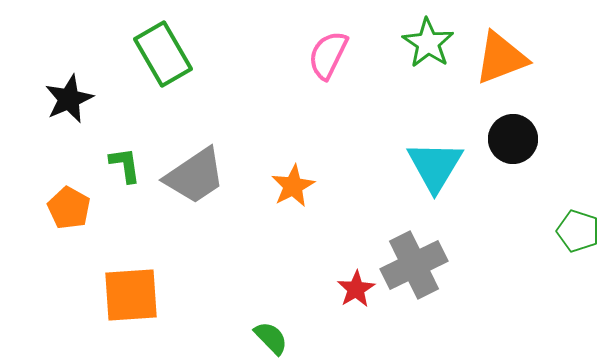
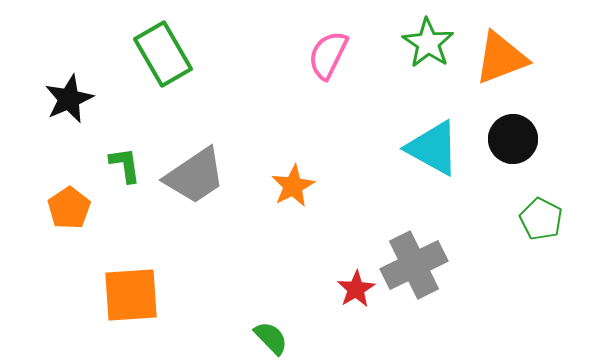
cyan triangle: moved 2 px left, 18 px up; rotated 32 degrees counterclockwise
orange pentagon: rotated 9 degrees clockwise
green pentagon: moved 37 px left, 12 px up; rotated 9 degrees clockwise
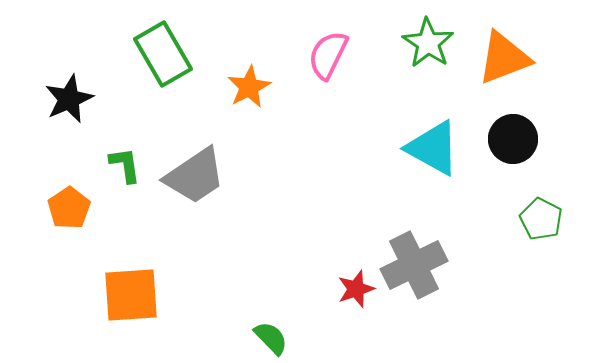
orange triangle: moved 3 px right
orange star: moved 44 px left, 99 px up
red star: rotated 12 degrees clockwise
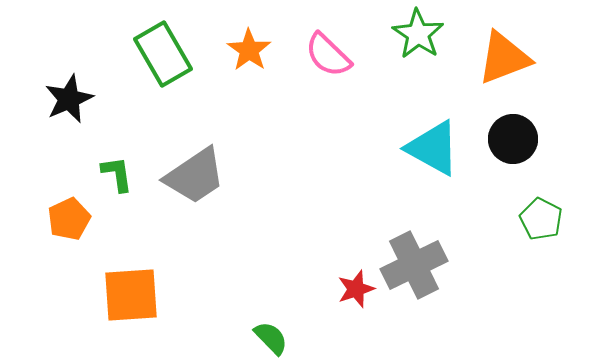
green star: moved 10 px left, 9 px up
pink semicircle: rotated 72 degrees counterclockwise
orange star: moved 37 px up; rotated 9 degrees counterclockwise
green L-shape: moved 8 px left, 9 px down
orange pentagon: moved 11 px down; rotated 9 degrees clockwise
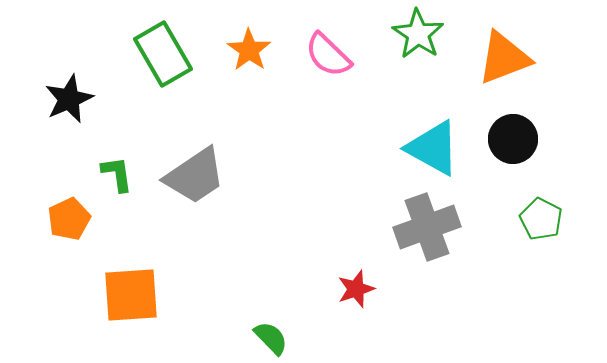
gray cross: moved 13 px right, 38 px up; rotated 6 degrees clockwise
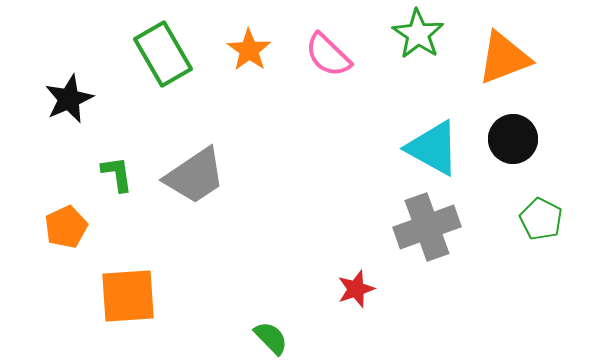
orange pentagon: moved 3 px left, 8 px down
orange square: moved 3 px left, 1 px down
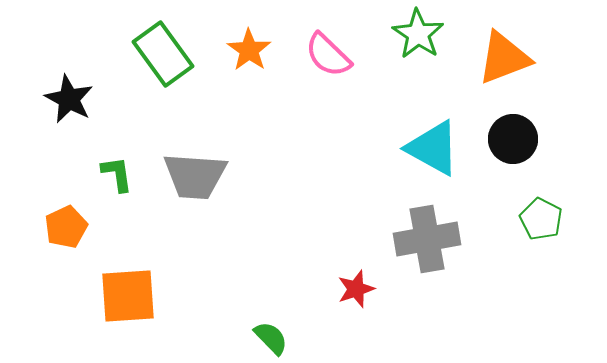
green rectangle: rotated 6 degrees counterclockwise
black star: rotated 21 degrees counterclockwise
gray trapezoid: rotated 38 degrees clockwise
gray cross: moved 12 px down; rotated 10 degrees clockwise
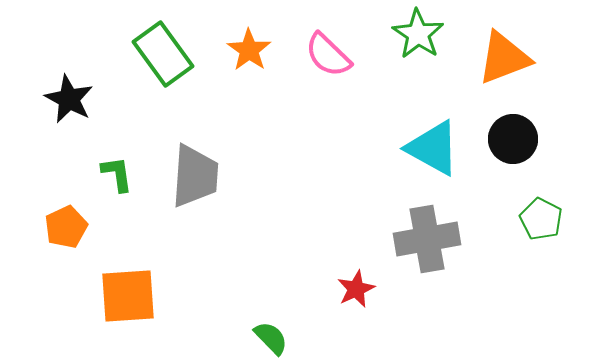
gray trapezoid: rotated 90 degrees counterclockwise
red star: rotated 6 degrees counterclockwise
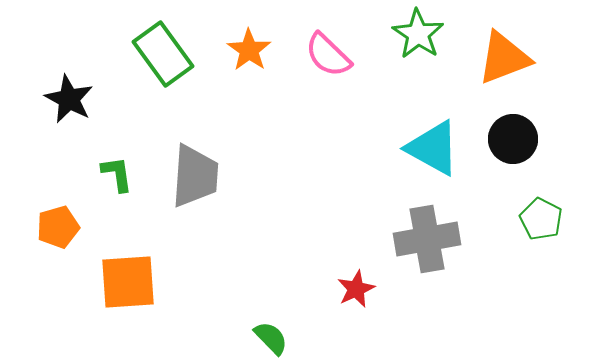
orange pentagon: moved 8 px left; rotated 9 degrees clockwise
orange square: moved 14 px up
